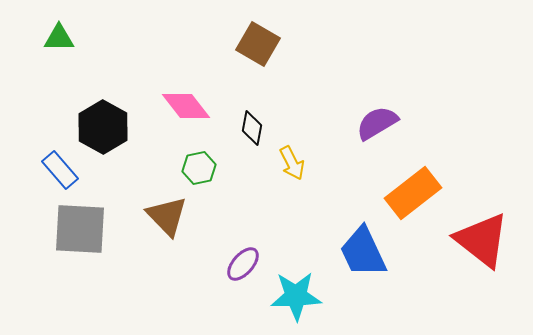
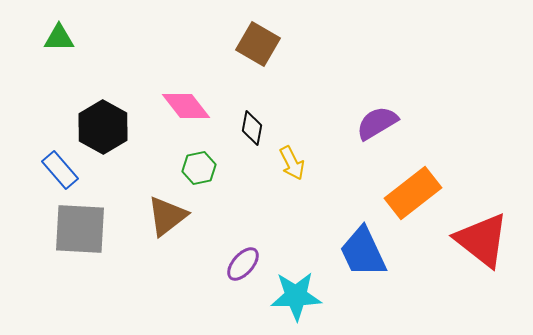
brown triangle: rotated 36 degrees clockwise
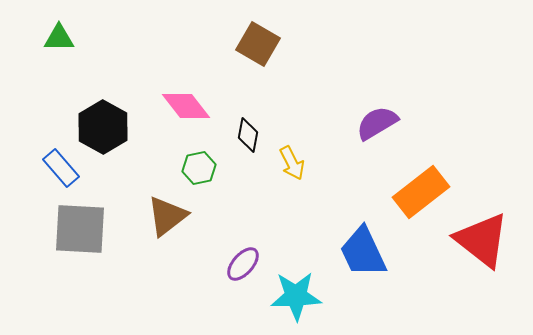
black diamond: moved 4 px left, 7 px down
blue rectangle: moved 1 px right, 2 px up
orange rectangle: moved 8 px right, 1 px up
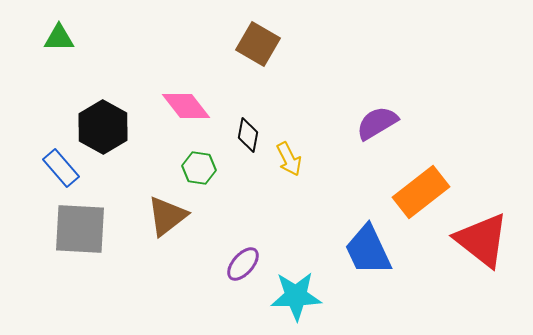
yellow arrow: moved 3 px left, 4 px up
green hexagon: rotated 20 degrees clockwise
blue trapezoid: moved 5 px right, 2 px up
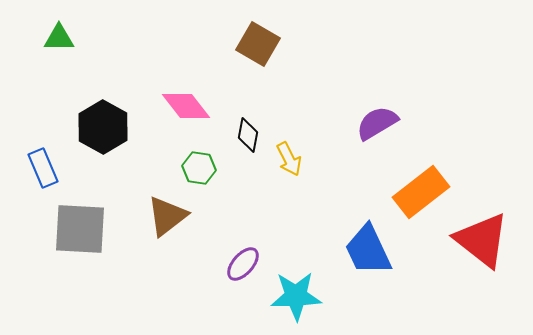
blue rectangle: moved 18 px left; rotated 18 degrees clockwise
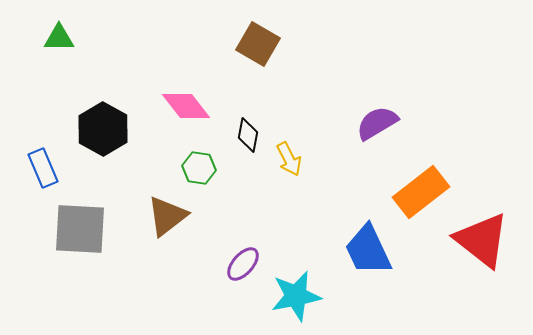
black hexagon: moved 2 px down
cyan star: rotated 9 degrees counterclockwise
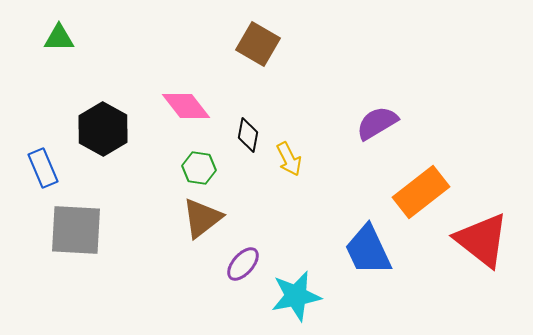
brown triangle: moved 35 px right, 2 px down
gray square: moved 4 px left, 1 px down
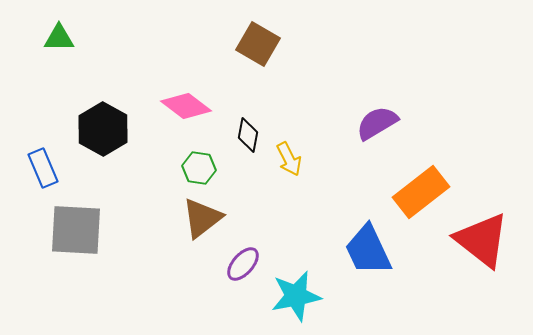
pink diamond: rotated 15 degrees counterclockwise
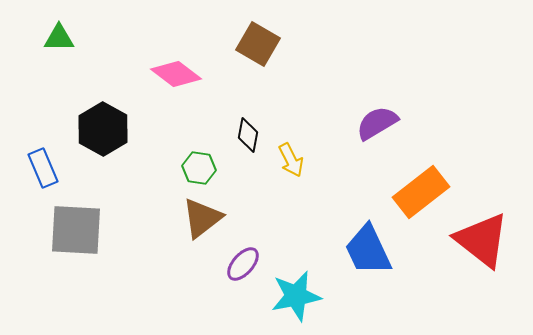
pink diamond: moved 10 px left, 32 px up
yellow arrow: moved 2 px right, 1 px down
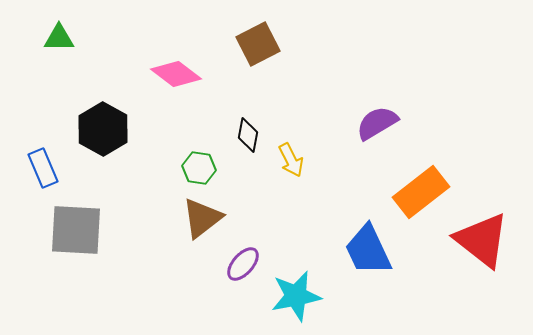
brown square: rotated 33 degrees clockwise
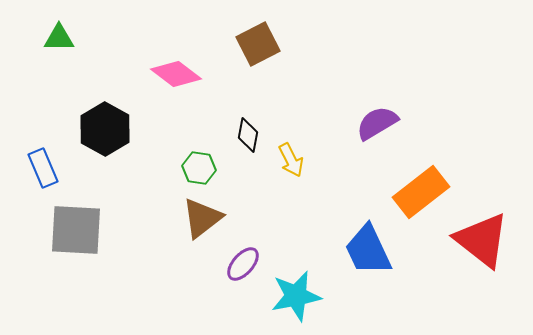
black hexagon: moved 2 px right
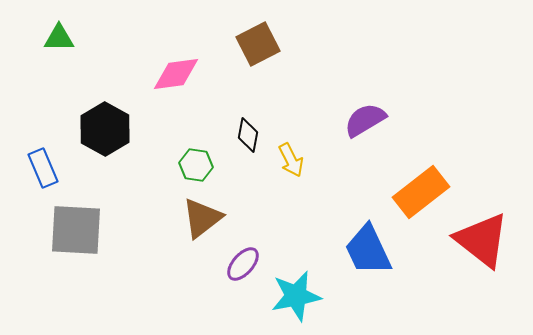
pink diamond: rotated 45 degrees counterclockwise
purple semicircle: moved 12 px left, 3 px up
green hexagon: moved 3 px left, 3 px up
